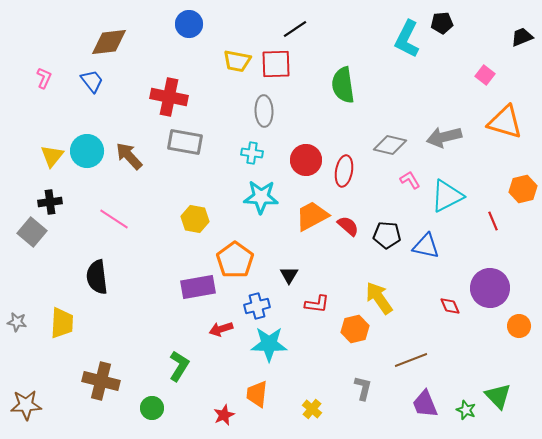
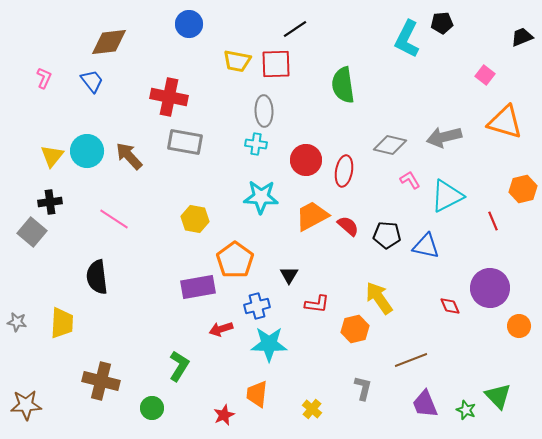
cyan cross at (252, 153): moved 4 px right, 9 px up
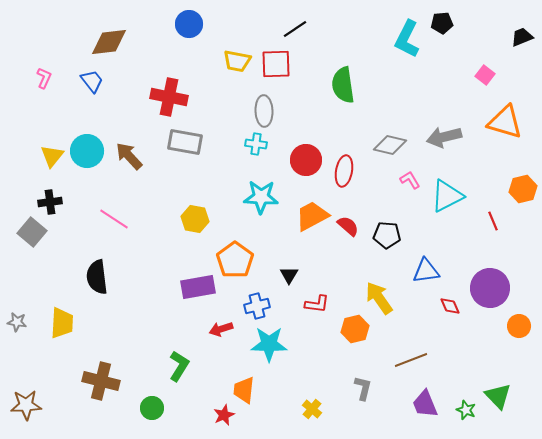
blue triangle at (426, 246): moved 25 px down; rotated 20 degrees counterclockwise
orange trapezoid at (257, 394): moved 13 px left, 4 px up
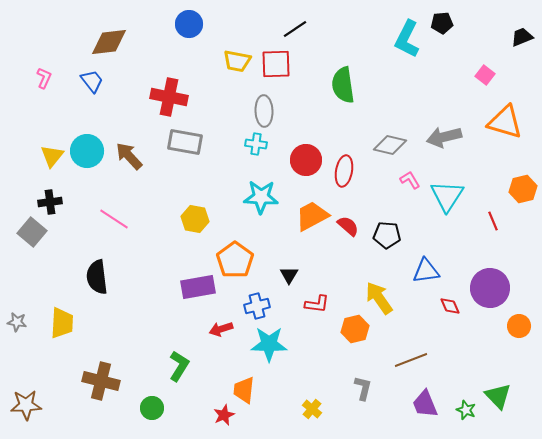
cyan triangle at (447, 196): rotated 30 degrees counterclockwise
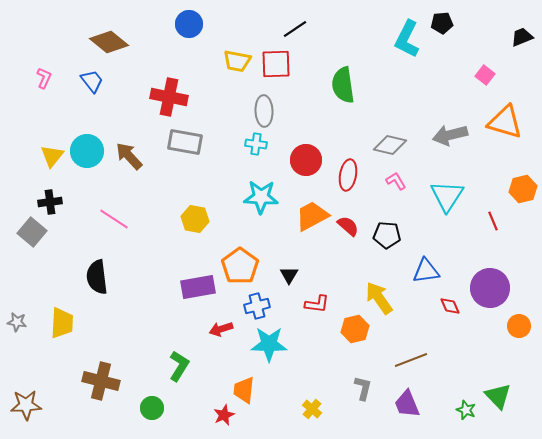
brown diamond at (109, 42): rotated 45 degrees clockwise
gray arrow at (444, 137): moved 6 px right, 2 px up
red ellipse at (344, 171): moved 4 px right, 4 px down
pink L-shape at (410, 180): moved 14 px left, 1 px down
orange pentagon at (235, 260): moved 5 px right, 6 px down
purple trapezoid at (425, 404): moved 18 px left
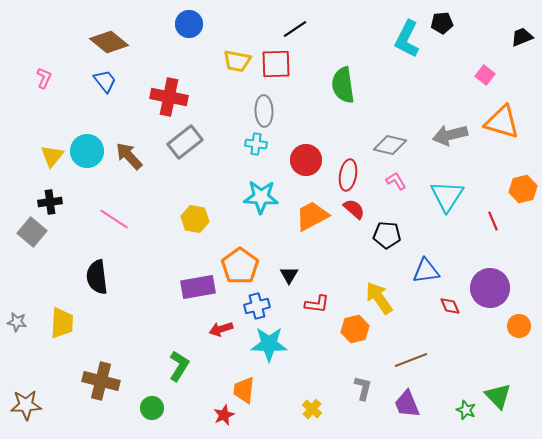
blue trapezoid at (92, 81): moved 13 px right
orange triangle at (505, 122): moved 3 px left
gray rectangle at (185, 142): rotated 48 degrees counterclockwise
red semicircle at (348, 226): moved 6 px right, 17 px up
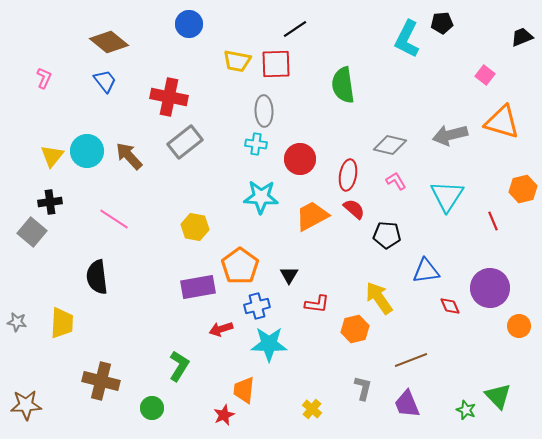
red circle at (306, 160): moved 6 px left, 1 px up
yellow hexagon at (195, 219): moved 8 px down
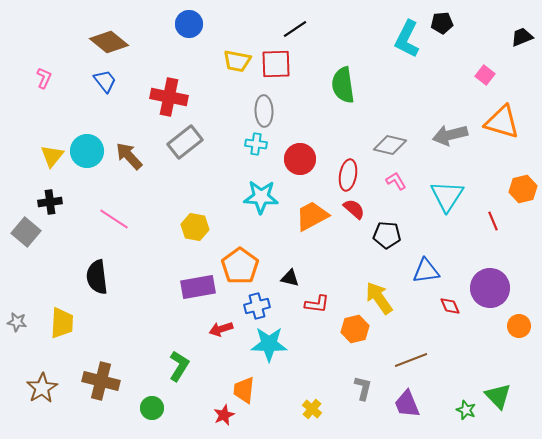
gray square at (32, 232): moved 6 px left
black triangle at (289, 275): moved 1 px right, 3 px down; rotated 48 degrees counterclockwise
brown star at (26, 405): moved 16 px right, 17 px up; rotated 28 degrees counterclockwise
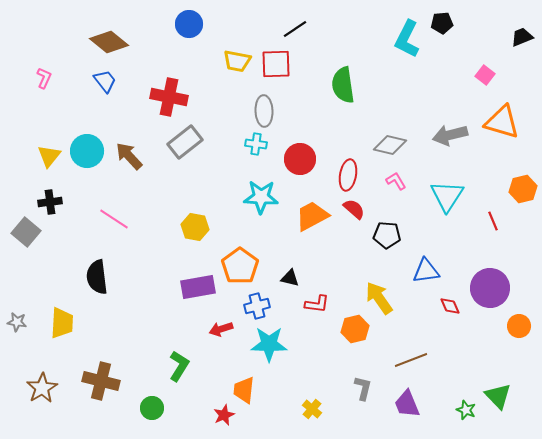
yellow triangle at (52, 156): moved 3 px left
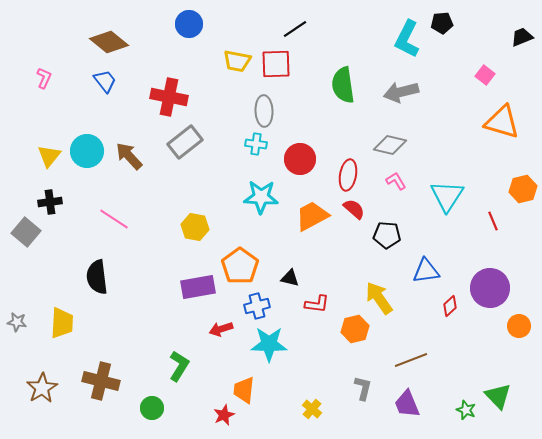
gray arrow at (450, 135): moved 49 px left, 43 px up
red diamond at (450, 306): rotated 70 degrees clockwise
